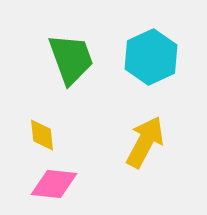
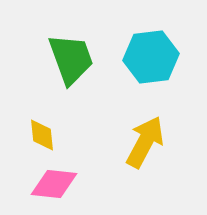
cyan hexagon: rotated 18 degrees clockwise
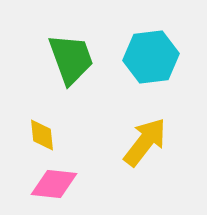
yellow arrow: rotated 10 degrees clockwise
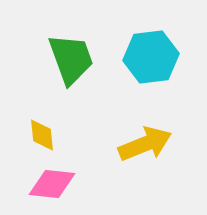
yellow arrow: moved 2 px down; rotated 30 degrees clockwise
pink diamond: moved 2 px left
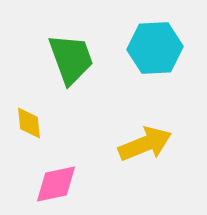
cyan hexagon: moved 4 px right, 9 px up; rotated 4 degrees clockwise
yellow diamond: moved 13 px left, 12 px up
pink diamond: moved 4 px right; rotated 18 degrees counterclockwise
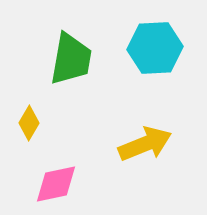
green trapezoid: rotated 30 degrees clockwise
yellow diamond: rotated 36 degrees clockwise
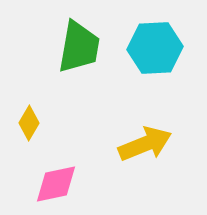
green trapezoid: moved 8 px right, 12 px up
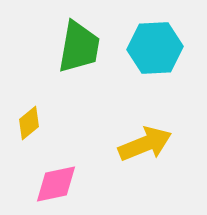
yellow diamond: rotated 20 degrees clockwise
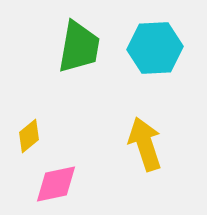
yellow diamond: moved 13 px down
yellow arrow: rotated 86 degrees counterclockwise
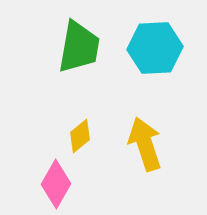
yellow diamond: moved 51 px right
pink diamond: rotated 48 degrees counterclockwise
